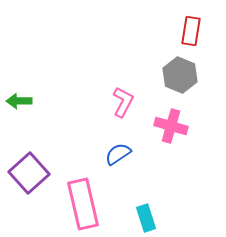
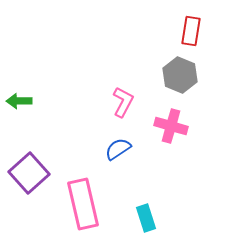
blue semicircle: moved 5 px up
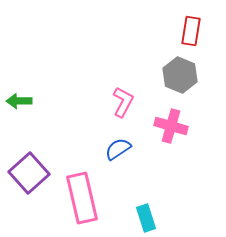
pink rectangle: moved 1 px left, 6 px up
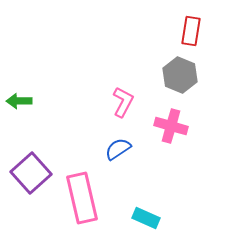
purple square: moved 2 px right
cyan rectangle: rotated 48 degrees counterclockwise
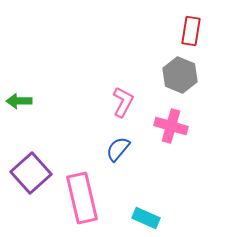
blue semicircle: rotated 16 degrees counterclockwise
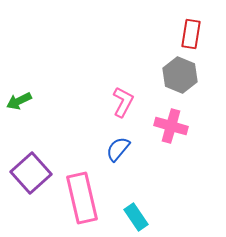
red rectangle: moved 3 px down
green arrow: rotated 25 degrees counterclockwise
cyan rectangle: moved 10 px left, 1 px up; rotated 32 degrees clockwise
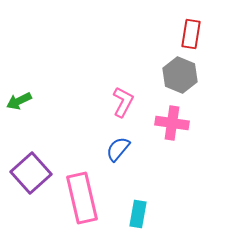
pink cross: moved 1 px right, 3 px up; rotated 8 degrees counterclockwise
cyan rectangle: moved 2 px right, 3 px up; rotated 44 degrees clockwise
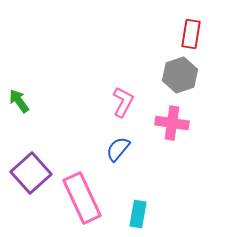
gray hexagon: rotated 20 degrees clockwise
green arrow: rotated 80 degrees clockwise
pink rectangle: rotated 12 degrees counterclockwise
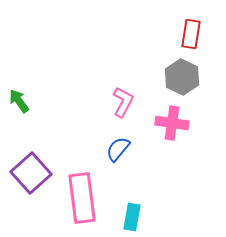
gray hexagon: moved 2 px right, 2 px down; rotated 16 degrees counterclockwise
pink rectangle: rotated 18 degrees clockwise
cyan rectangle: moved 6 px left, 3 px down
